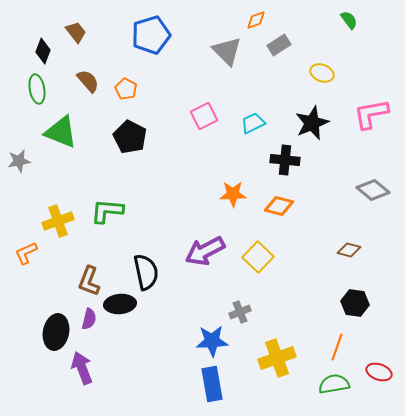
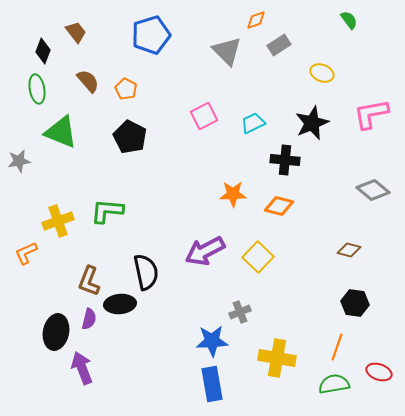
yellow cross at (277, 358): rotated 30 degrees clockwise
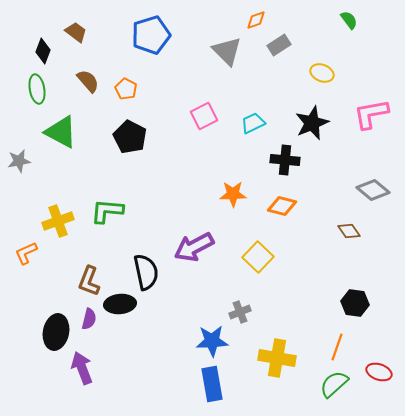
brown trapezoid at (76, 32): rotated 15 degrees counterclockwise
green triangle at (61, 132): rotated 6 degrees clockwise
orange diamond at (279, 206): moved 3 px right
brown diamond at (349, 250): moved 19 px up; rotated 40 degrees clockwise
purple arrow at (205, 251): moved 11 px left, 4 px up
green semicircle at (334, 384): rotated 32 degrees counterclockwise
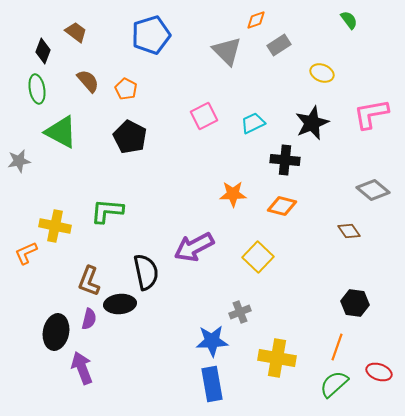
yellow cross at (58, 221): moved 3 px left, 5 px down; rotated 32 degrees clockwise
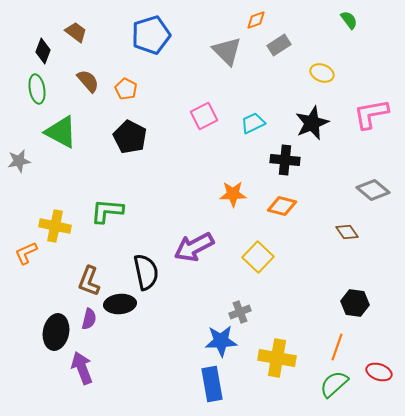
brown diamond at (349, 231): moved 2 px left, 1 px down
blue star at (212, 341): moved 9 px right
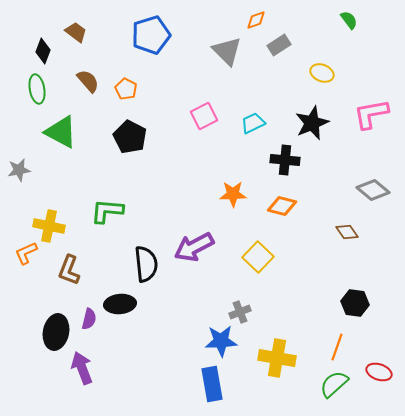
gray star at (19, 161): moved 9 px down
yellow cross at (55, 226): moved 6 px left
black semicircle at (146, 272): moved 8 px up; rotated 6 degrees clockwise
brown L-shape at (89, 281): moved 20 px left, 11 px up
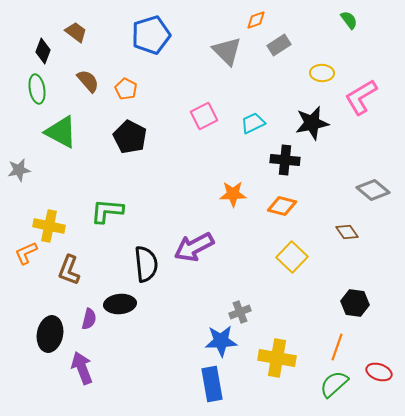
yellow ellipse at (322, 73): rotated 20 degrees counterclockwise
pink L-shape at (371, 114): moved 10 px left, 17 px up; rotated 21 degrees counterclockwise
black star at (312, 123): rotated 12 degrees clockwise
yellow square at (258, 257): moved 34 px right
black ellipse at (56, 332): moved 6 px left, 2 px down
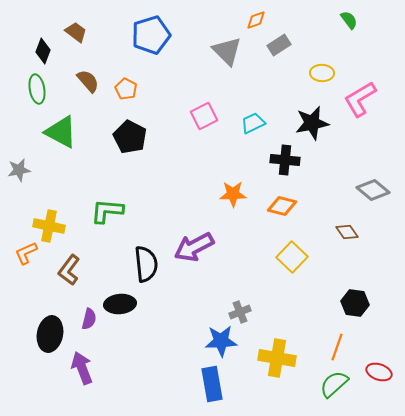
pink L-shape at (361, 97): moved 1 px left, 2 px down
brown L-shape at (69, 270): rotated 16 degrees clockwise
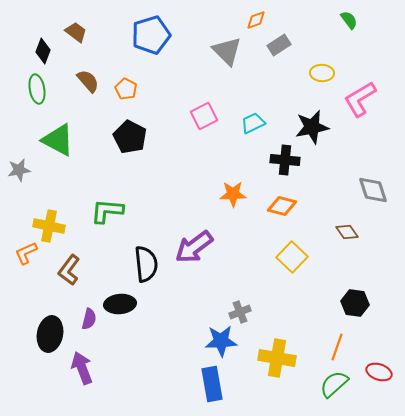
black star at (312, 123): moved 4 px down
green triangle at (61, 132): moved 3 px left, 8 px down
gray diamond at (373, 190): rotated 32 degrees clockwise
purple arrow at (194, 247): rotated 9 degrees counterclockwise
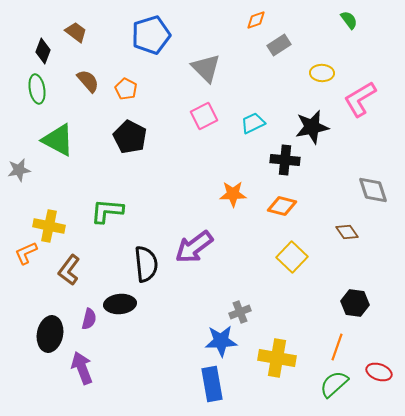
gray triangle at (227, 51): moved 21 px left, 17 px down
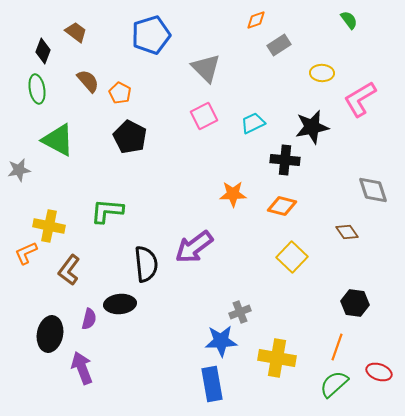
orange pentagon at (126, 89): moved 6 px left, 4 px down
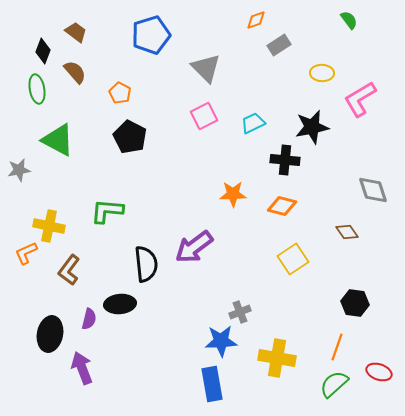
brown semicircle at (88, 81): moved 13 px left, 9 px up
yellow square at (292, 257): moved 1 px right, 2 px down; rotated 12 degrees clockwise
